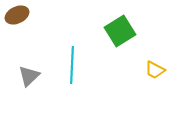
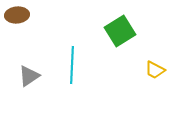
brown ellipse: rotated 20 degrees clockwise
gray triangle: rotated 10 degrees clockwise
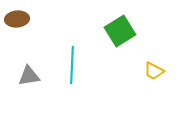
brown ellipse: moved 4 px down
yellow trapezoid: moved 1 px left, 1 px down
gray triangle: rotated 25 degrees clockwise
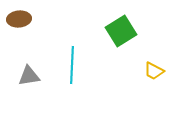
brown ellipse: moved 2 px right
green square: moved 1 px right
